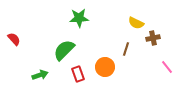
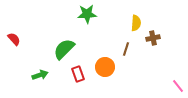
green star: moved 8 px right, 4 px up
yellow semicircle: rotated 112 degrees counterclockwise
green semicircle: moved 1 px up
pink line: moved 11 px right, 19 px down
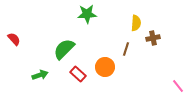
red rectangle: rotated 28 degrees counterclockwise
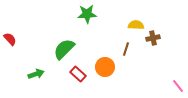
yellow semicircle: moved 2 px down; rotated 91 degrees counterclockwise
red semicircle: moved 4 px left
green arrow: moved 4 px left, 1 px up
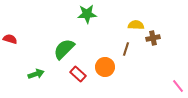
red semicircle: rotated 32 degrees counterclockwise
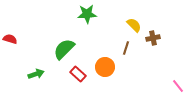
yellow semicircle: moved 2 px left; rotated 42 degrees clockwise
brown line: moved 1 px up
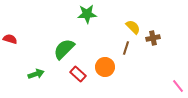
yellow semicircle: moved 1 px left, 2 px down
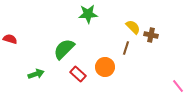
green star: moved 1 px right
brown cross: moved 2 px left, 3 px up; rotated 24 degrees clockwise
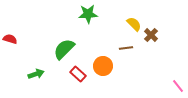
yellow semicircle: moved 1 px right, 3 px up
brown cross: rotated 32 degrees clockwise
brown line: rotated 64 degrees clockwise
orange circle: moved 2 px left, 1 px up
